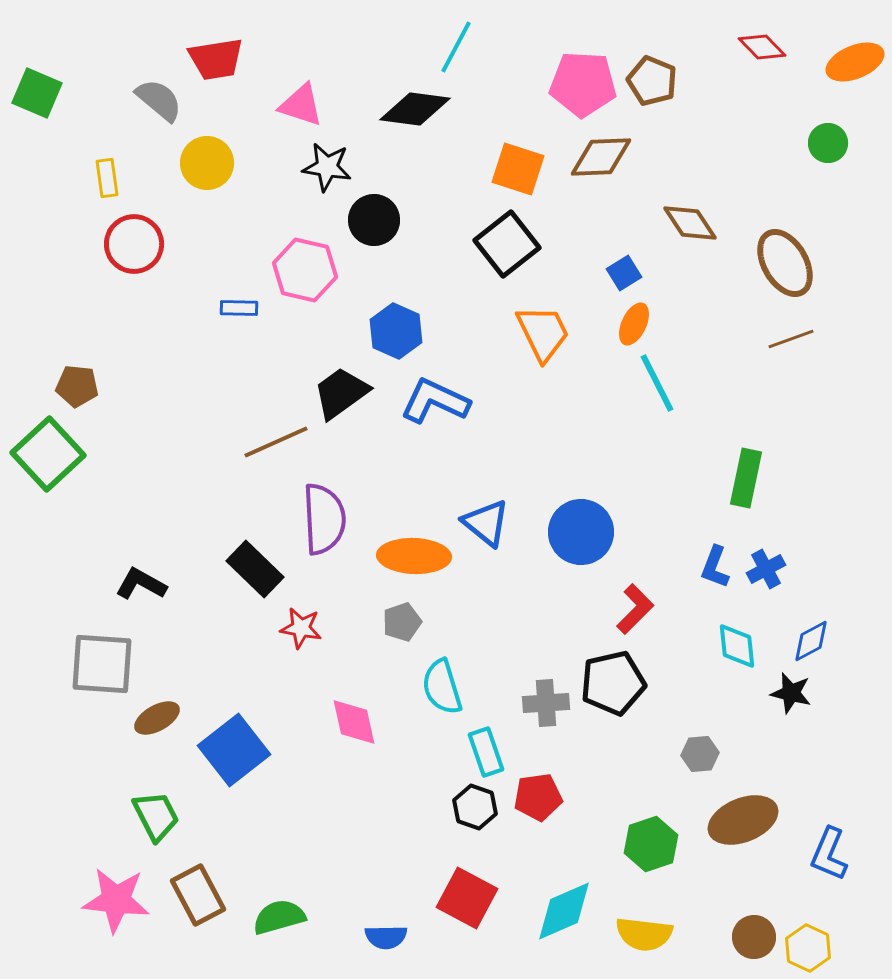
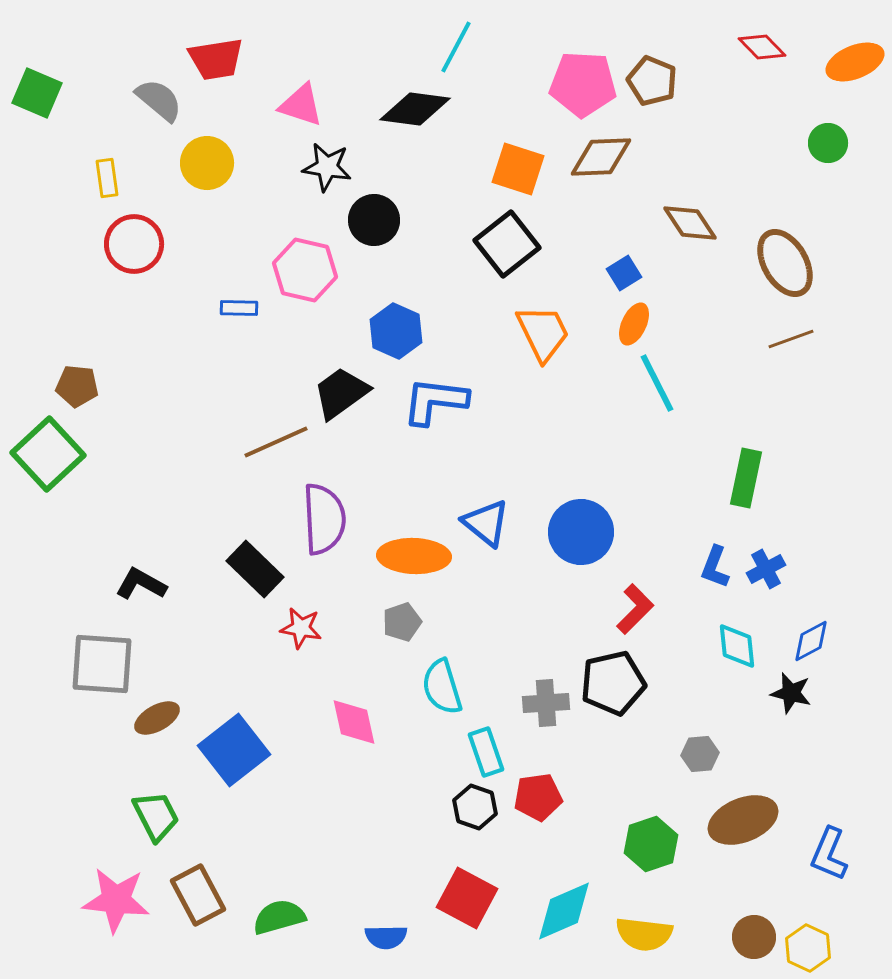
blue L-shape at (435, 401): rotated 18 degrees counterclockwise
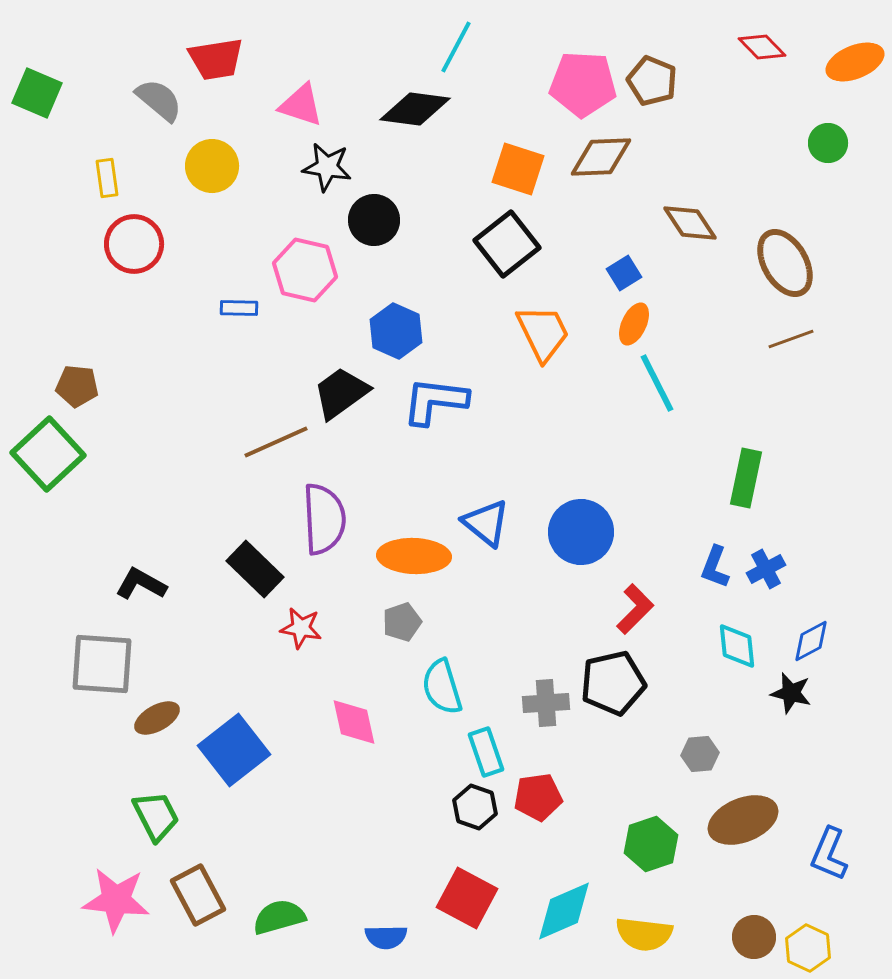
yellow circle at (207, 163): moved 5 px right, 3 px down
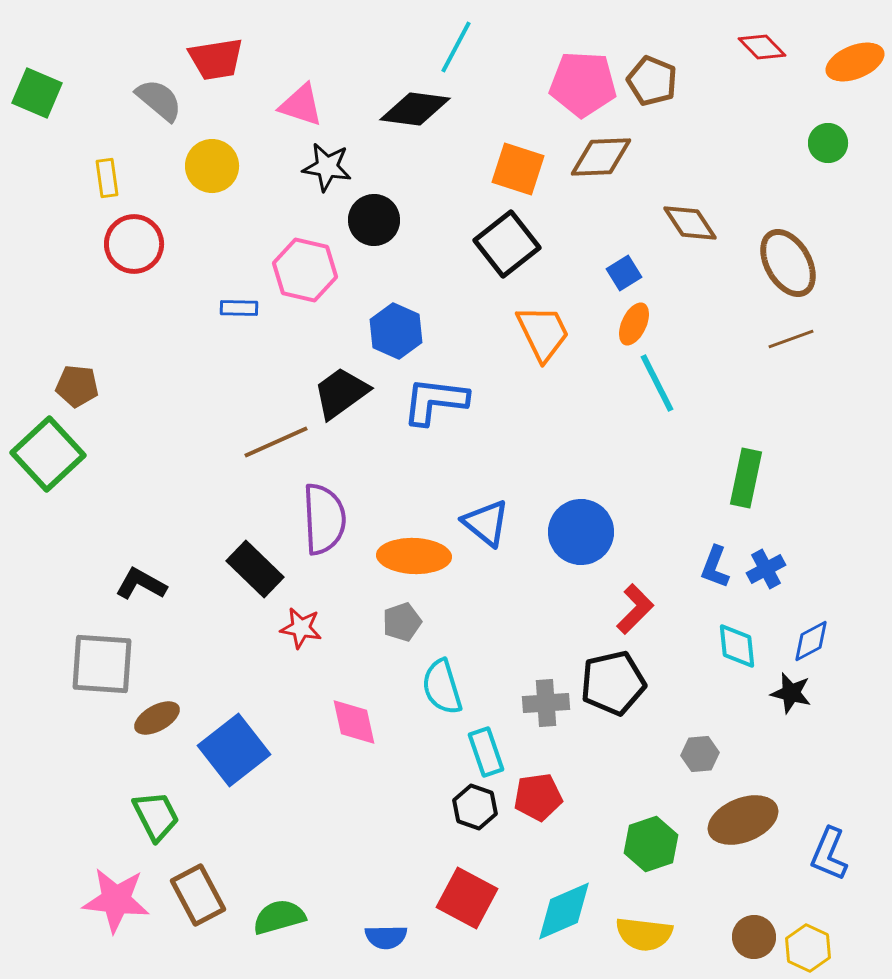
brown ellipse at (785, 263): moved 3 px right
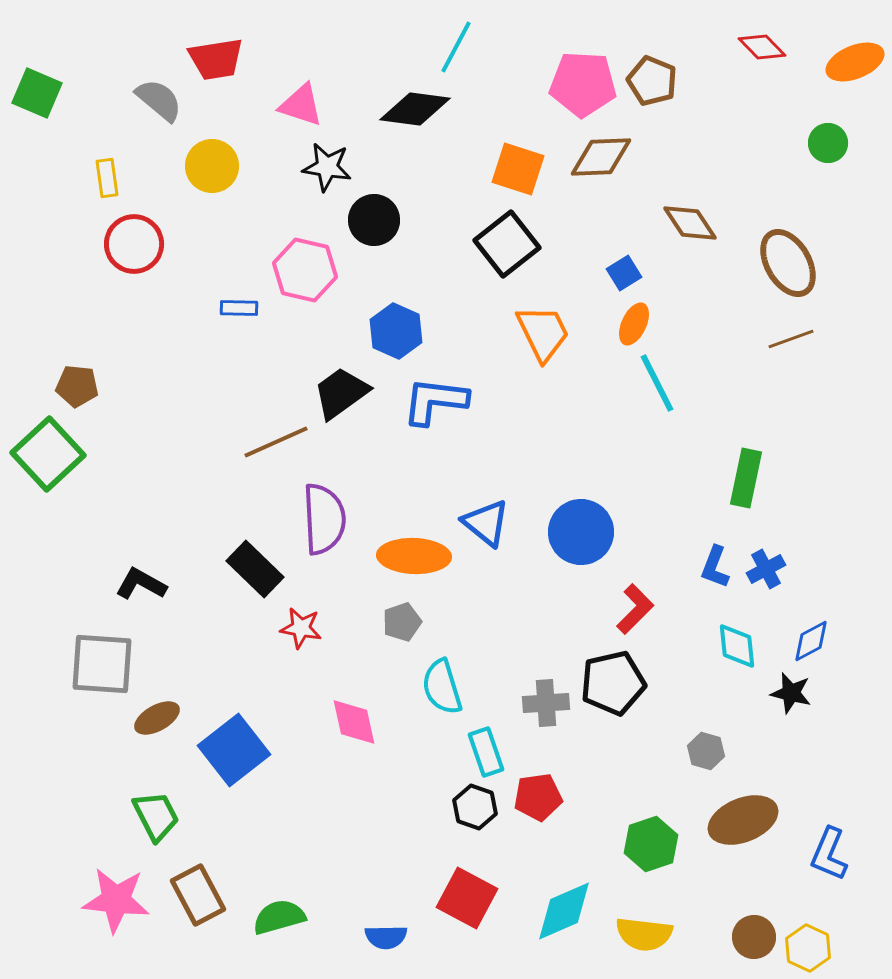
gray hexagon at (700, 754): moved 6 px right, 3 px up; rotated 21 degrees clockwise
